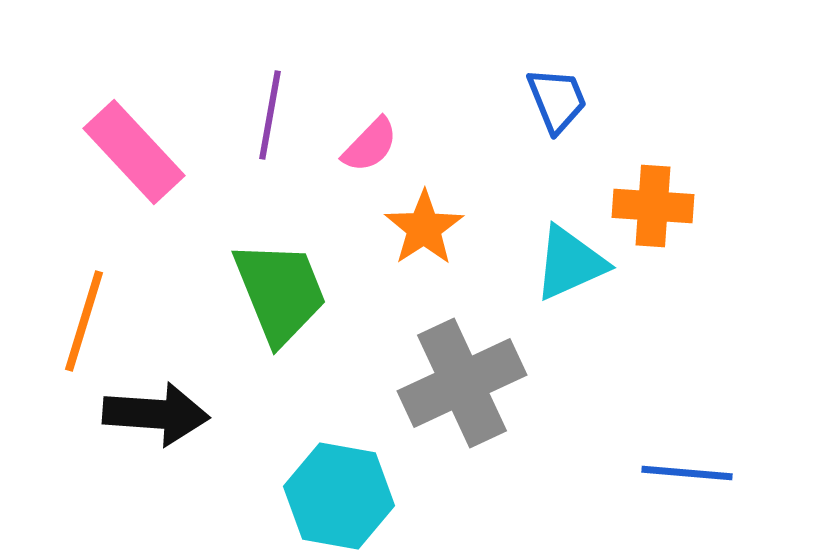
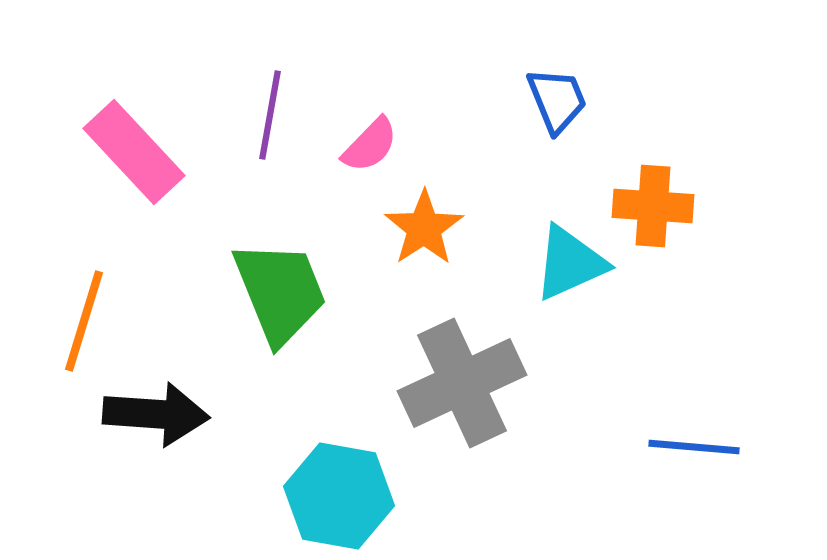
blue line: moved 7 px right, 26 px up
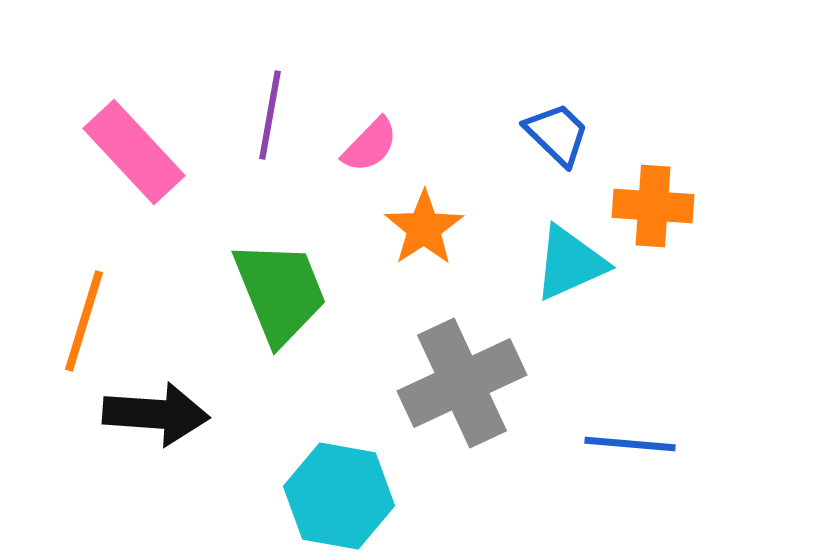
blue trapezoid: moved 34 px down; rotated 24 degrees counterclockwise
blue line: moved 64 px left, 3 px up
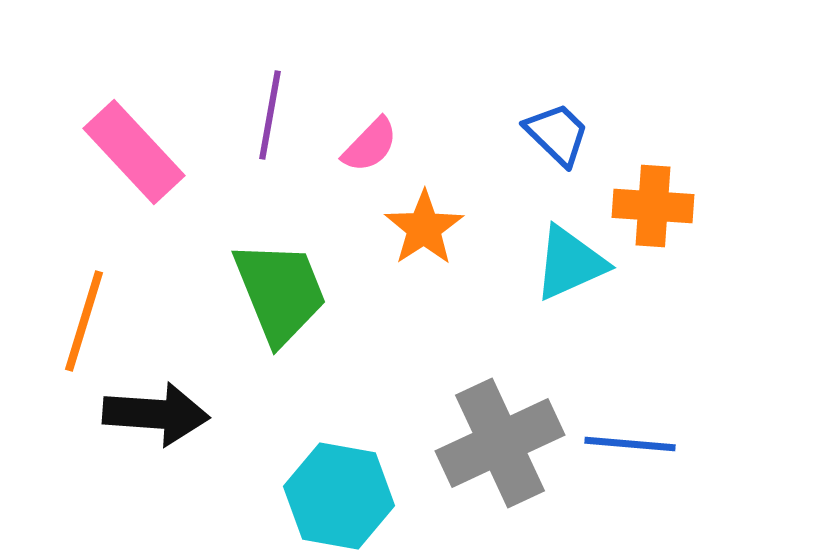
gray cross: moved 38 px right, 60 px down
